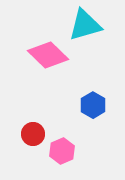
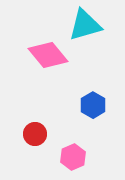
pink diamond: rotated 6 degrees clockwise
red circle: moved 2 px right
pink hexagon: moved 11 px right, 6 px down
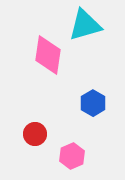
pink diamond: rotated 48 degrees clockwise
blue hexagon: moved 2 px up
pink hexagon: moved 1 px left, 1 px up
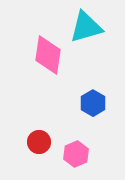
cyan triangle: moved 1 px right, 2 px down
red circle: moved 4 px right, 8 px down
pink hexagon: moved 4 px right, 2 px up
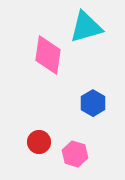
pink hexagon: moved 1 px left; rotated 20 degrees counterclockwise
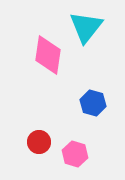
cyan triangle: rotated 36 degrees counterclockwise
blue hexagon: rotated 15 degrees counterclockwise
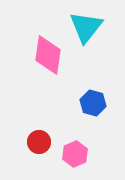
pink hexagon: rotated 20 degrees clockwise
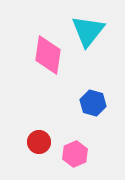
cyan triangle: moved 2 px right, 4 px down
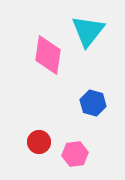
pink hexagon: rotated 15 degrees clockwise
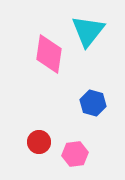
pink diamond: moved 1 px right, 1 px up
